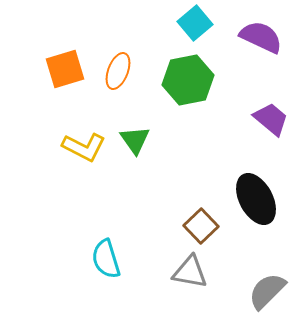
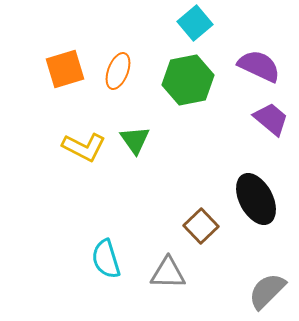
purple semicircle: moved 2 px left, 29 px down
gray triangle: moved 22 px left, 1 px down; rotated 9 degrees counterclockwise
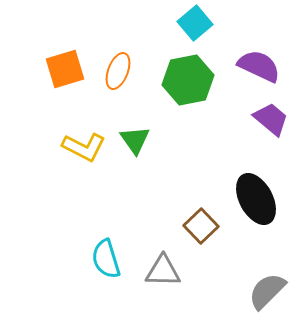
gray triangle: moved 5 px left, 2 px up
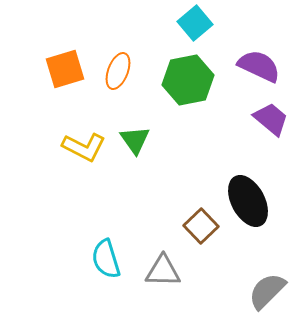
black ellipse: moved 8 px left, 2 px down
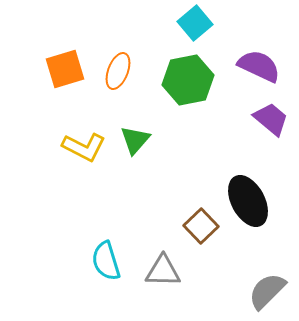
green triangle: rotated 16 degrees clockwise
cyan semicircle: moved 2 px down
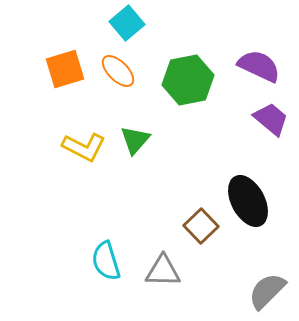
cyan square: moved 68 px left
orange ellipse: rotated 66 degrees counterclockwise
